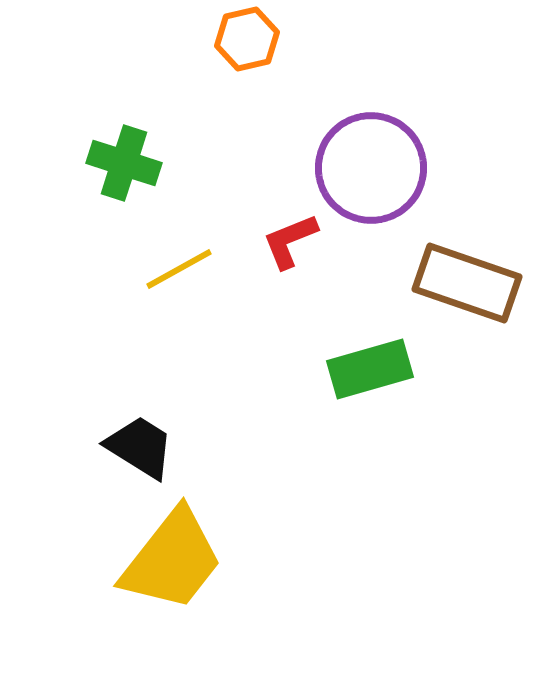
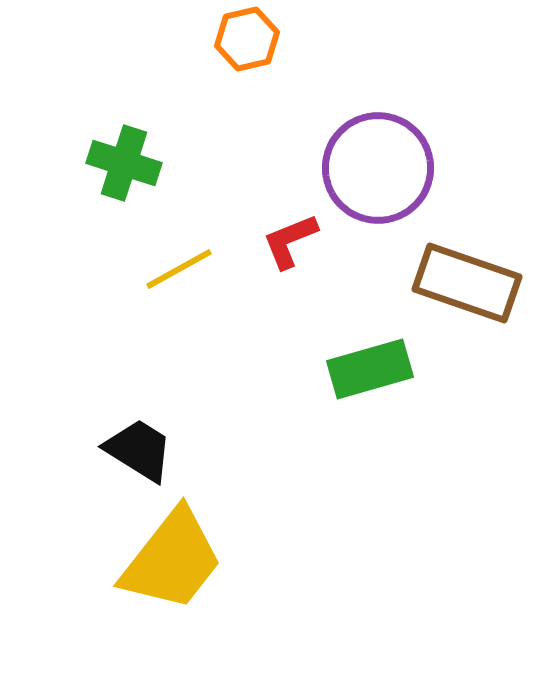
purple circle: moved 7 px right
black trapezoid: moved 1 px left, 3 px down
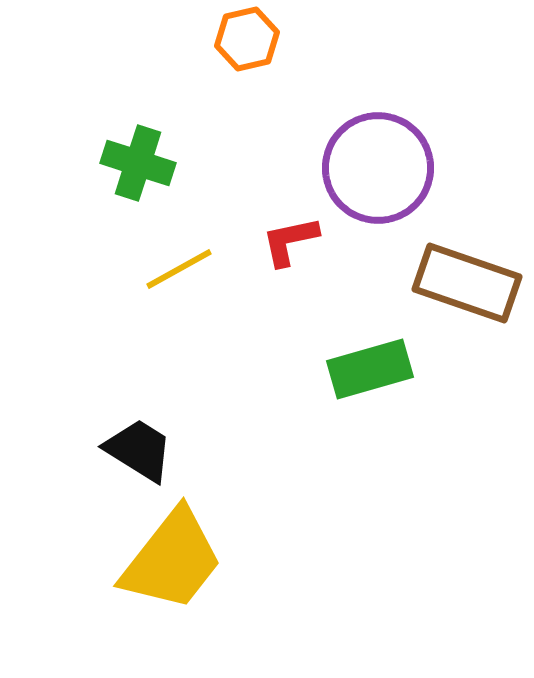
green cross: moved 14 px right
red L-shape: rotated 10 degrees clockwise
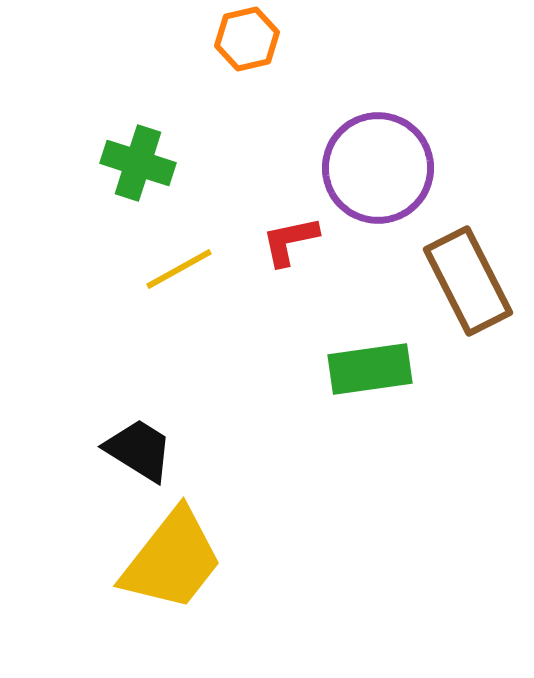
brown rectangle: moved 1 px right, 2 px up; rotated 44 degrees clockwise
green rectangle: rotated 8 degrees clockwise
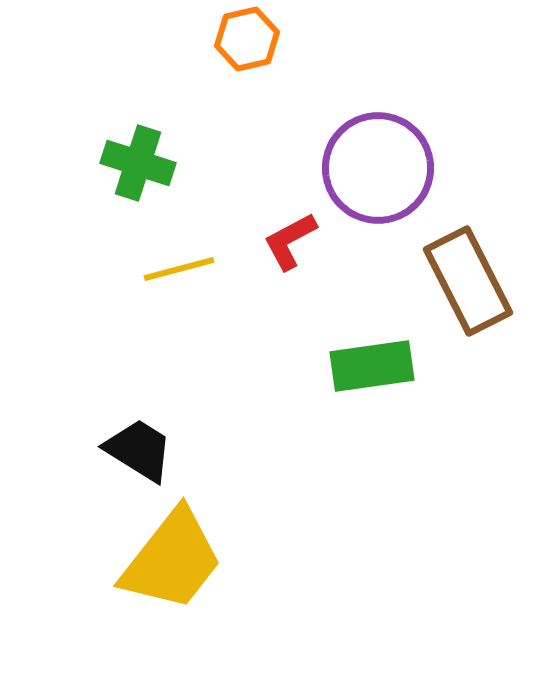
red L-shape: rotated 16 degrees counterclockwise
yellow line: rotated 14 degrees clockwise
green rectangle: moved 2 px right, 3 px up
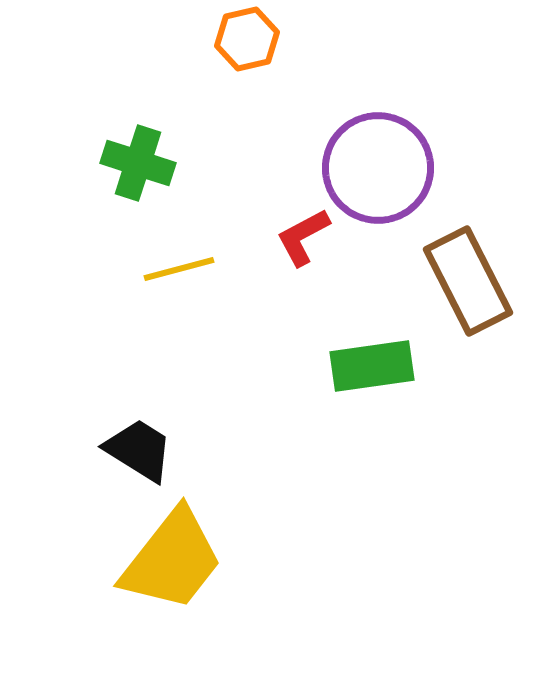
red L-shape: moved 13 px right, 4 px up
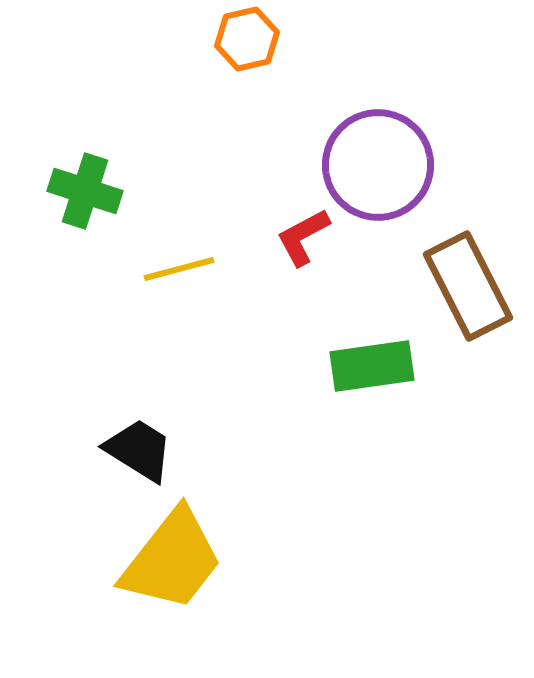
green cross: moved 53 px left, 28 px down
purple circle: moved 3 px up
brown rectangle: moved 5 px down
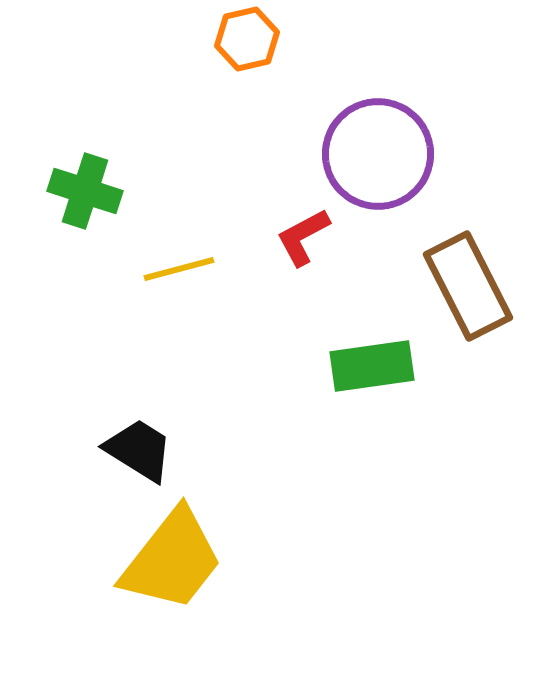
purple circle: moved 11 px up
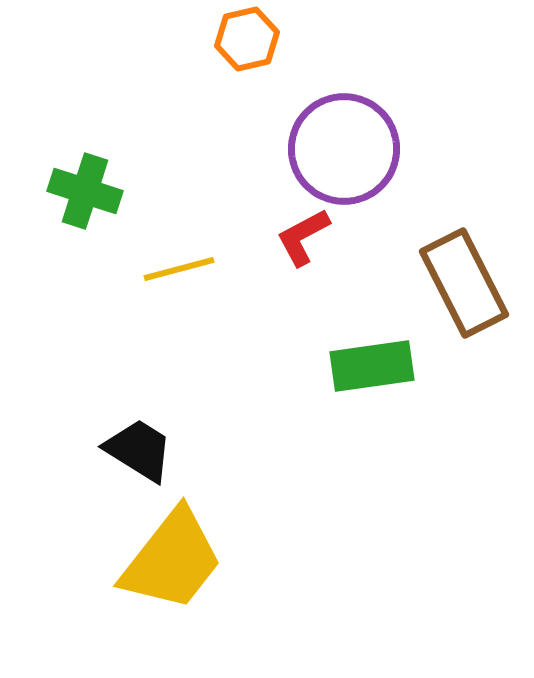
purple circle: moved 34 px left, 5 px up
brown rectangle: moved 4 px left, 3 px up
